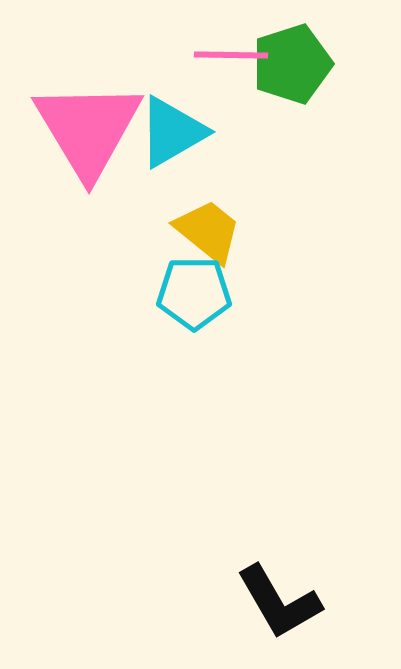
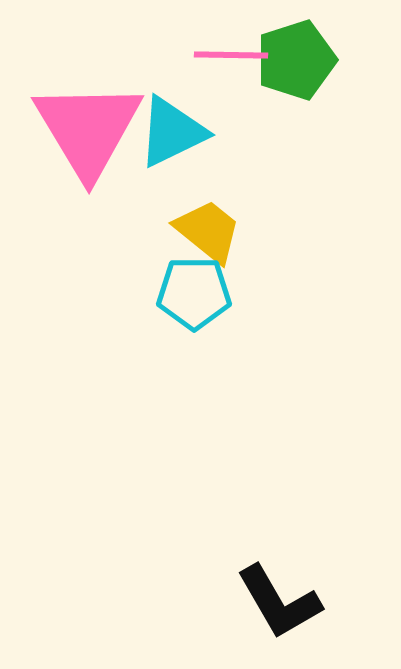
green pentagon: moved 4 px right, 4 px up
cyan triangle: rotated 4 degrees clockwise
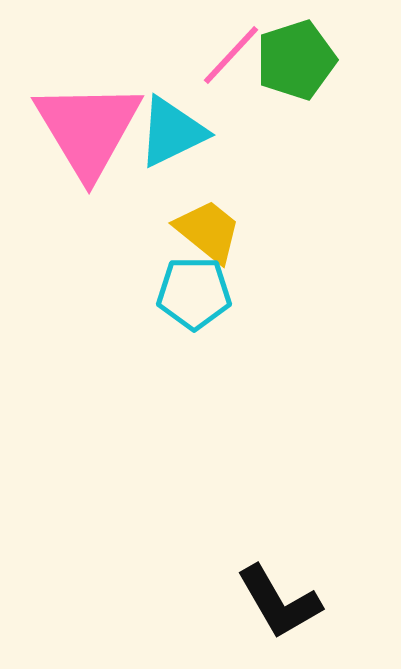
pink line: rotated 48 degrees counterclockwise
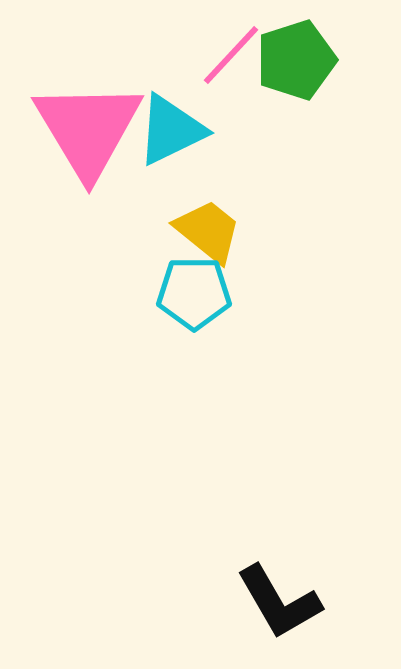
cyan triangle: moved 1 px left, 2 px up
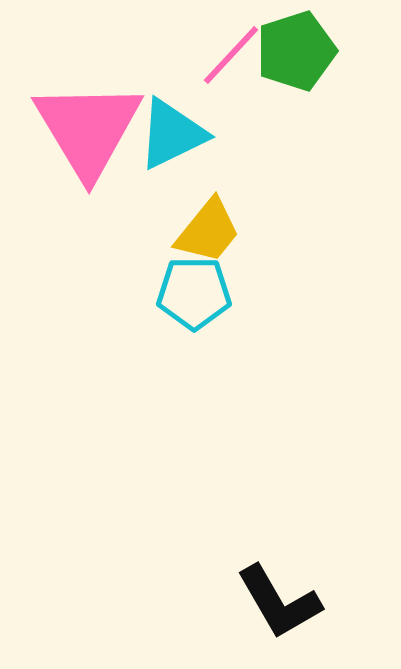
green pentagon: moved 9 px up
cyan triangle: moved 1 px right, 4 px down
yellow trapezoid: rotated 90 degrees clockwise
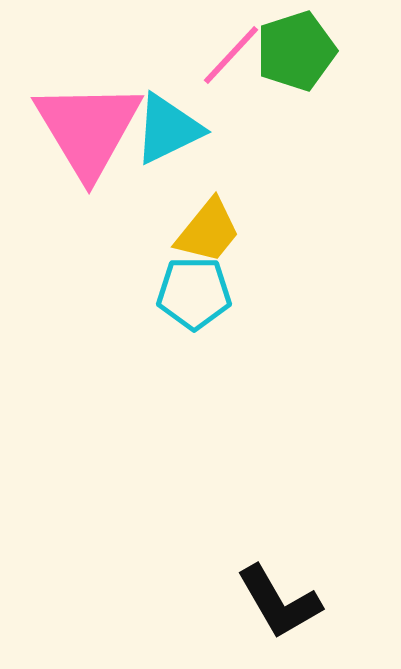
cyan triangle: moved 4 px left, 5 px up
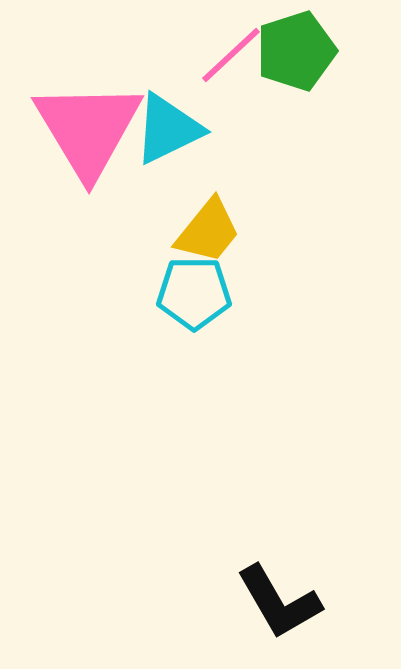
pink line: rotated 4 degrees clockwise
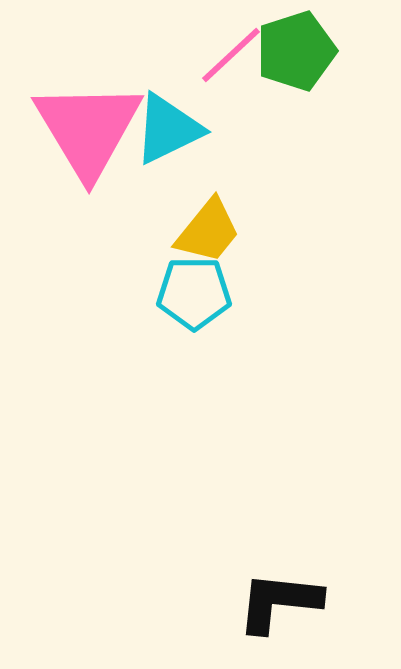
black L-shape: rotated 126 degrees clockwise
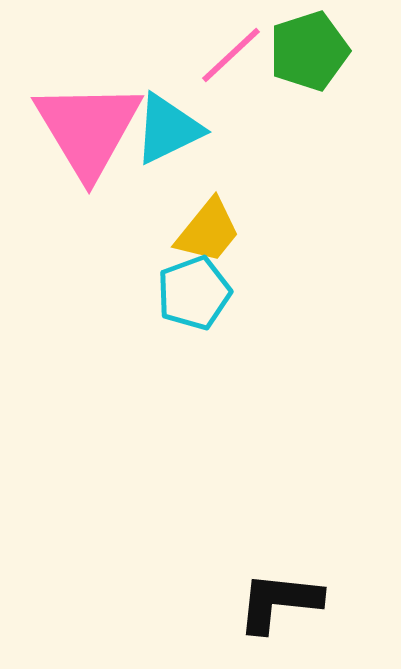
green pentagon: moved 13 px right
cyan pentagon: rotated 20 degrees counterclockwise
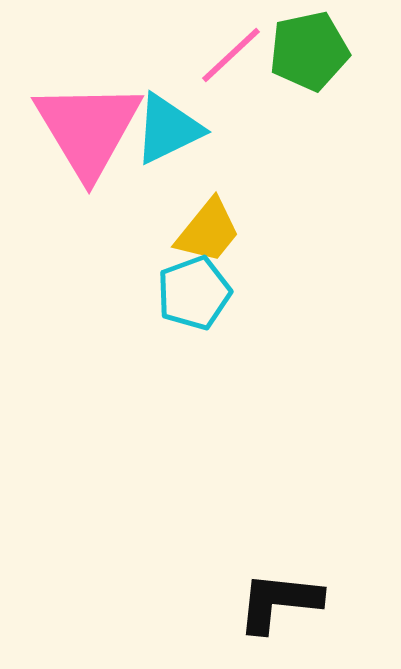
green pentagon: rotated 6 degrees clockwise
